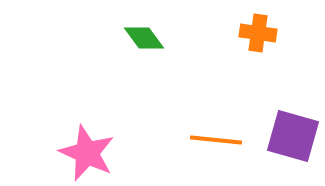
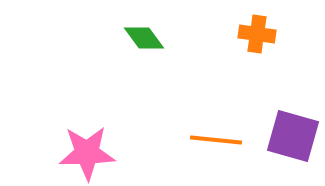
orange cross: moved 1 px left, 1 px down
pink star: rotated 26 degrees counterclockwise
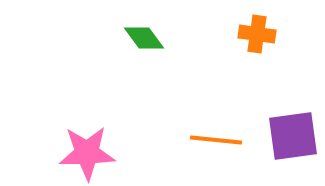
purple square: rotated 24 degrees counterclockwise
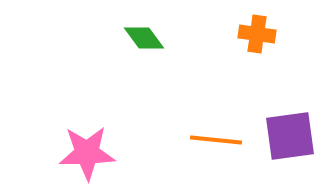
purple square: moved 3 px left
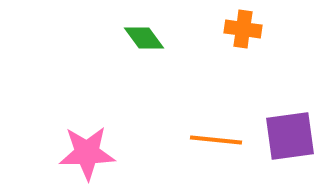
orange cross: moved 14 px left, 5 px up
